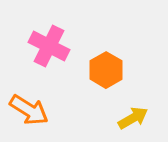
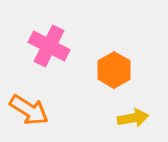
orange hexagon: moved 8 px right
yellow arrow: rotated 20 degrees clockwise
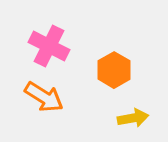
orange arrow: moved 15 px right, 13 px up
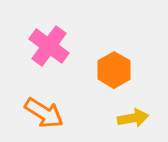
pink cross: rotated 9 degrees clockwise
orange arrow: moved 16 px down
